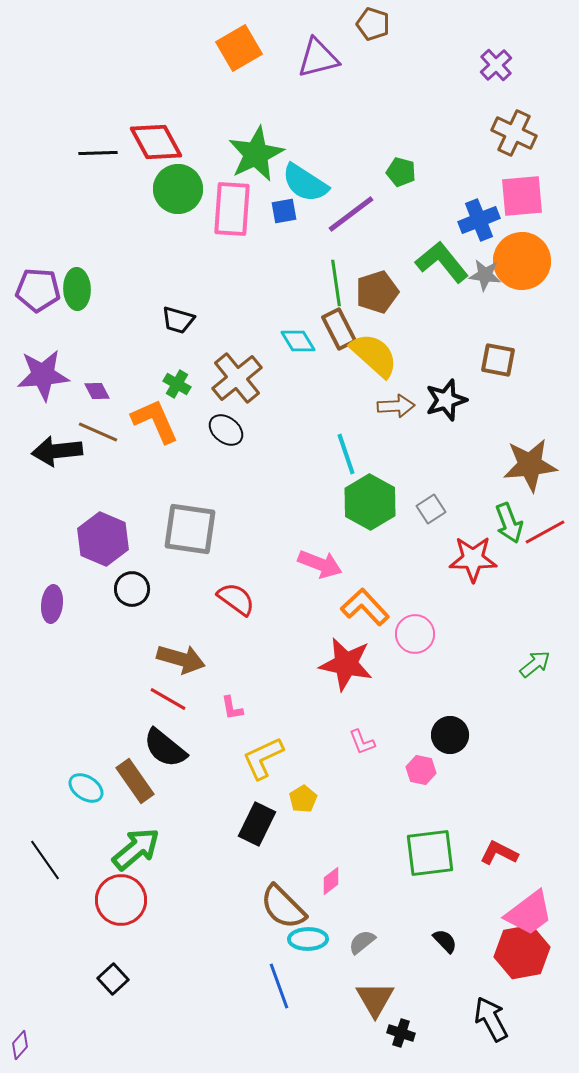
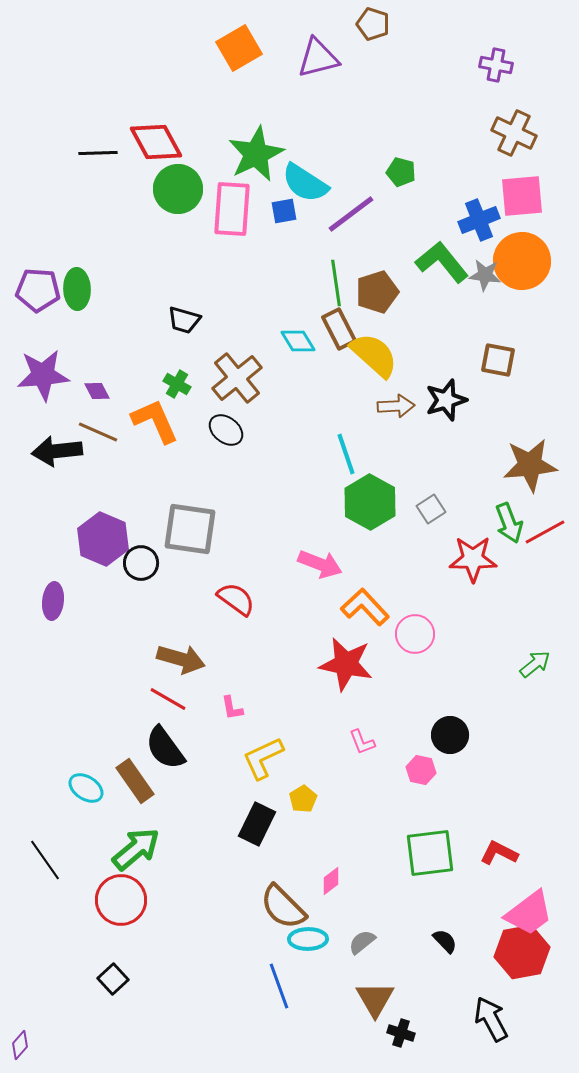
purple cross at (496, 65): rotated 36 degrees counterclockwise
black trapezoid at (178, 320): moved 6 px right
black circle at (132, 589): moved 9 px right, 26 px up
purple ellipse at (52, 604): moved 1 px right, 3 px up
black semicircle at (165, 748): rotated 15 degrees clockwise
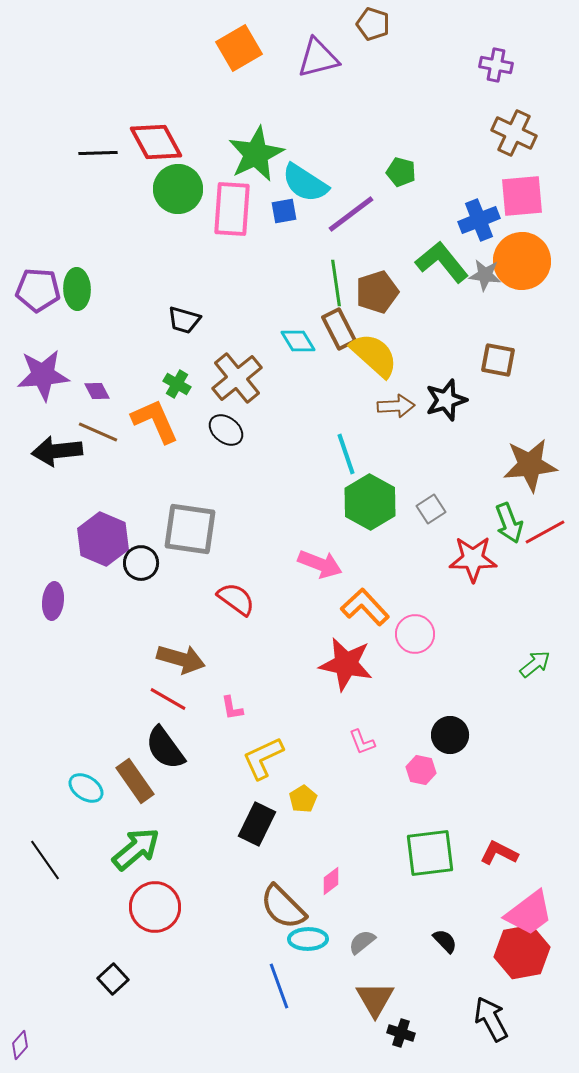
red circle at (121, 900): moved 34 px right, 7 px down
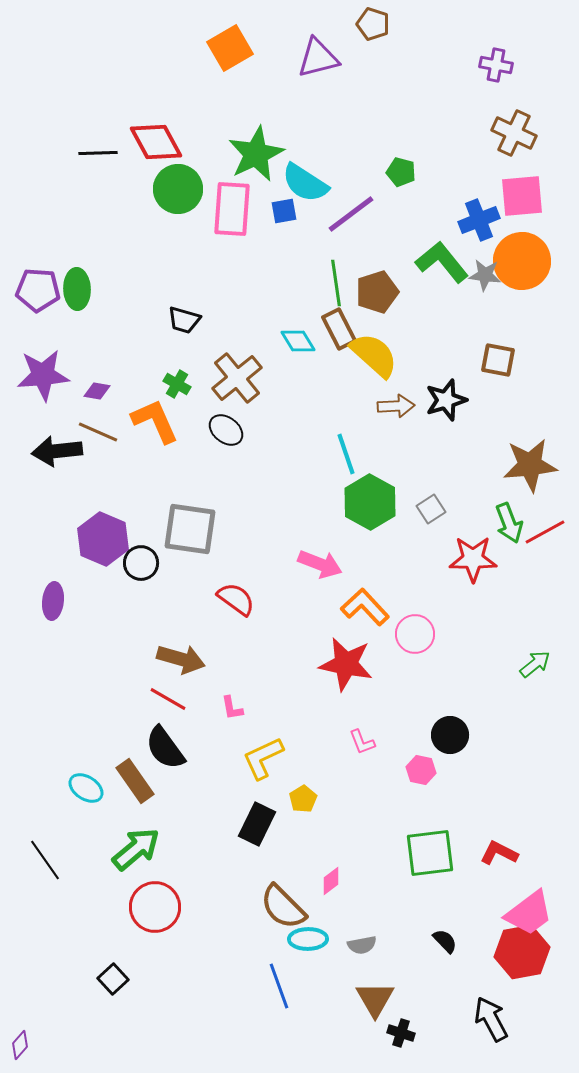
orange square at (239, 48): moved 9 px left
purple diamond at (97, 391): rotated 52 degrees counterclockwise
gray semicircle at (362, 942): moved 3 px down; rotated 152 degrees counterclockwise
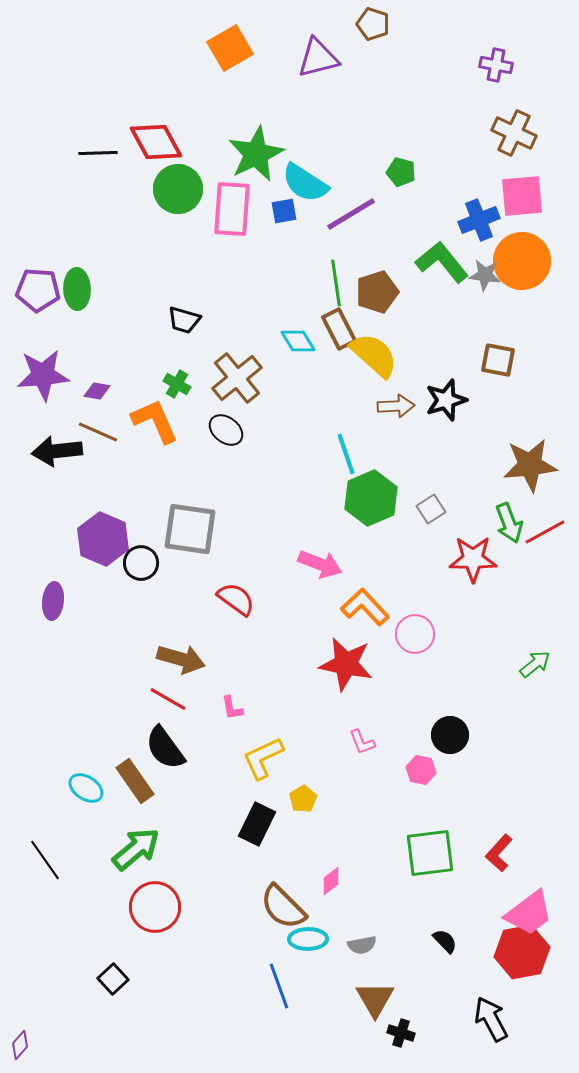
purple line at (351, 214): rotated 6 degrees clockwise
green hexagon at (370, 502): moved 1 px right, 4 px up; rotated 8 degrees clockwise
red L-shape at (499, 853): rotated 75 degrees counterclockwise
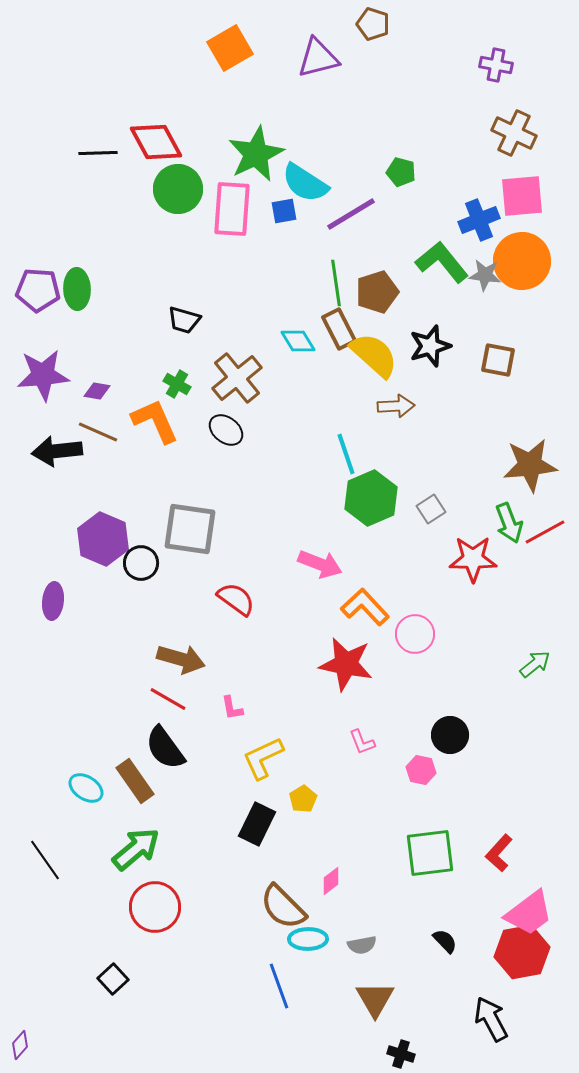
black star at (446, 400): moved 16 px left, 54 px up
black cross at (401, 1033): moved 21 px down
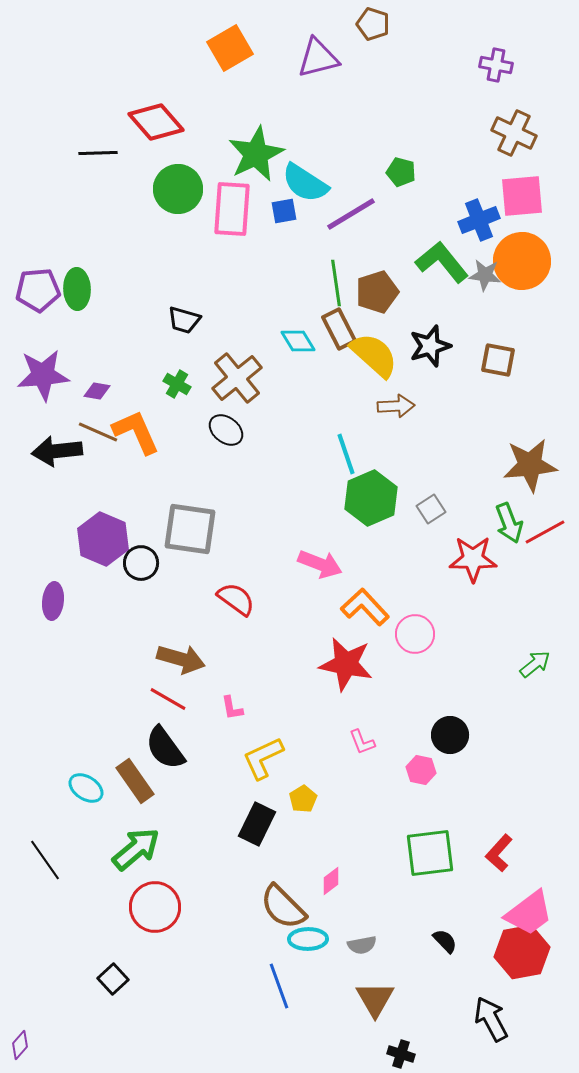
red diamond at (156, 142): moved 20 px up; rotated 12 degrees counterclockwise
purple pentagon at (38, 290): rotated 9 degrees counterclockwise
orange L-shape at (155, 421): moved 19 px left, 11 px down
